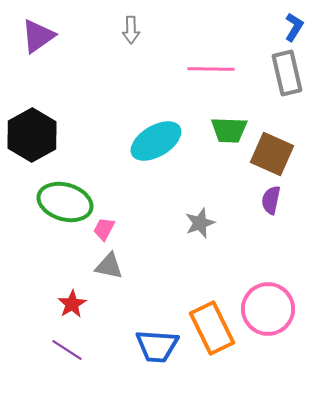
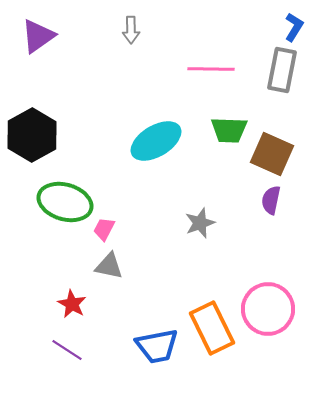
gray rectangle: moved 5 px left, 3 px up; rotated 24 degrees clockwise
red star: rotated 12 degrees counterclockwise
blue trapezoid: rotated 15 degrees counterclockwise
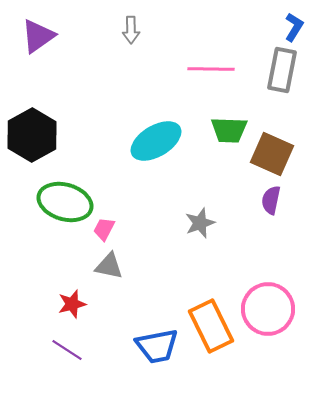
red star: rotated 28 degrees clockwise
orange rectangle: moved 1 px left, 2 px up
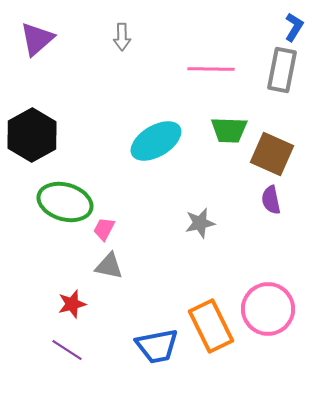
gray arrow: moved 9 px left, 7 px down
purple triangle: moved 1 px left, 3 px down; rotated 6 degrees counterclockwise
purple semicircle: rotated 24 degrees counterclockwise
gray star: rotated 8 degrees clockwise
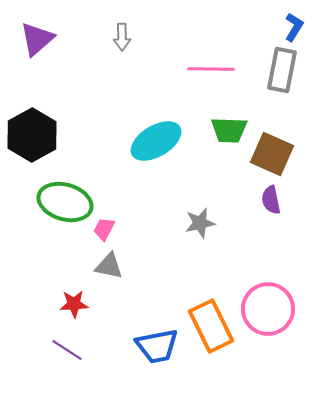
red star: moved 2 px right; rotated 12 degrees clockwise
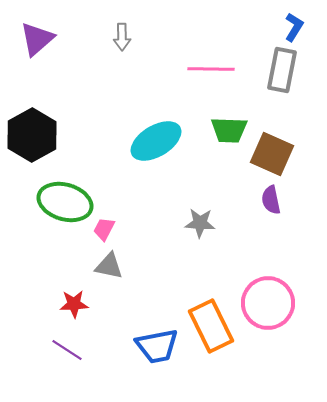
gray star: rotated 16 degrees clockwise
pink circle: moved 6 px up
